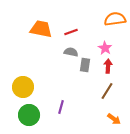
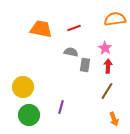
red line: moved 3 px right, 4 px up
orange arrow: rotated 32 degrees clockwise
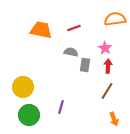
orange trapezoid: moved 1 px down
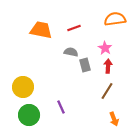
gray rectangle: rotated 24 degrees counterclockwise
purple line: rotated 40 degrees counterclockwise
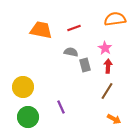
green circle: moved 1 px left, 2 px down
orange arrow: rotated 40 degrees counterclockwise
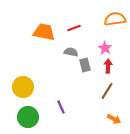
orange trapezoid: moved 3 px right, 2 px down
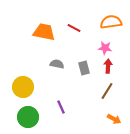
orange semicircle: moved 4 px left, 3 px down
red line: rotated 48 degrees clockwise
pink star: rotated 24 degrees counterclockwise
gray semicircle: moved 14 px left, 12 px down
gray rectangle: moved 1 px left, 3 px down
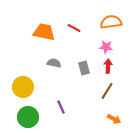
pink star: moved 1 px right, 1 px up
gray semicircle: moved 3 px left, 1 px up
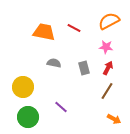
orange semicircle: moved 2 px left, 1 px up; rotated 20 degrees counterclockwise
red arrow: moved 2 px down; rotated 24 degrees clockwise
purple line: rotated 24 degrees counterclockwise
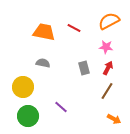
gray semicircle: moved 11 px left
green circle: moved 1 px up
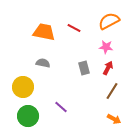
brown line: moved 5 px right
